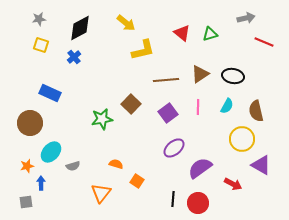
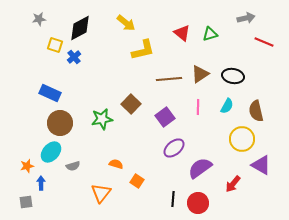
yellow square: moved 14 px right
brown line: moved 3 px right, 1 px up
purple square: moved 3 px left, 4 px down
brown circle: moved 30 px right
red arrow: rotated 102 degrees clockwise
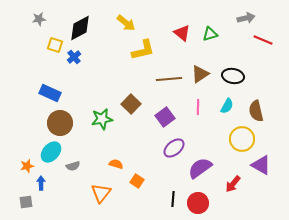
red line: moved 1 px left, 2 px up
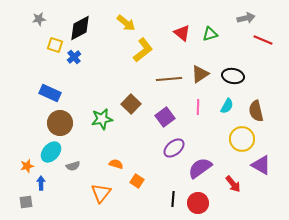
yellow L-shape: rotated 25 degrees counterclockwise
red arrow: rotated 78 degrees counterclockwise
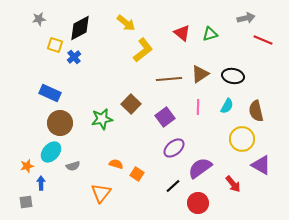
orange square: moved 7 px up
black line: moved 13 px up; rotated 42 degrees clockwise
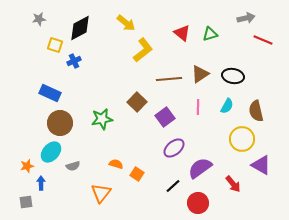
blue cross: moved 4 px down; rotated 16 degrees clockwise
brown square: moved 6 px right, 2 px up
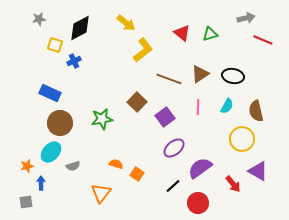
brown line: rotated 25 degrees clockwise
purple triangle: moved 3 px left, 6 px down
